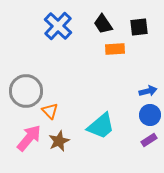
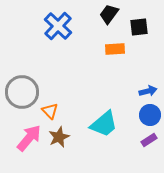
black trapezoid: moved 6 px right, 10 px up; rotated 70 degrees clockwise
gray circle: moved 4 px left, 1 px down
cyan trapezoid: moved 3 px right, 2 px up
brown star: moved 4 px up
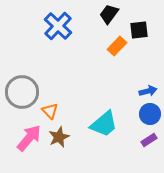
black square: moved 3 px down
orange rectangle: moved 2 px right, 3 px up; rotated 42 degrees counterclockwise
blue circle: moved 1 px up
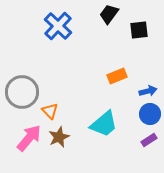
orange rectangle: moved 30 px down; rotated 24 degrees clockwise
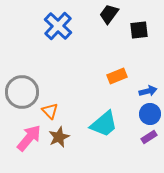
purple rectangle: moved 3 px up
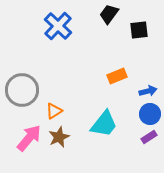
gray circle: moved 2 px up
orange triangle: moved 4 px right; rotated 42 degrees clockwise
cyan trapezoid: rotated 12 degrees counterclockwise
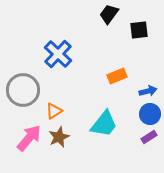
blue cross: moved 28 px down
gray circle: moved 1 px right
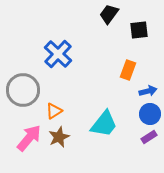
orange rectangle: moved 11 px right, 6 px up; rotated 48 degrees counterclockwise
